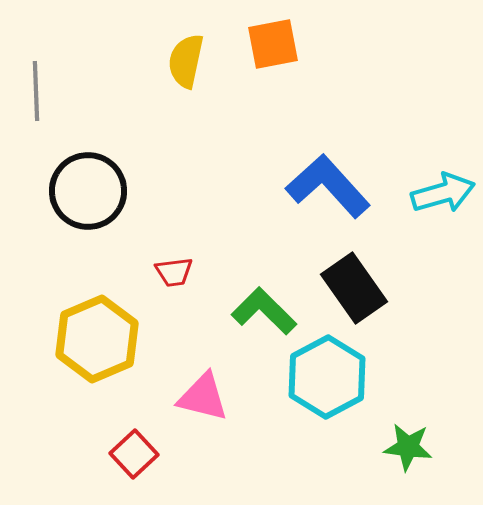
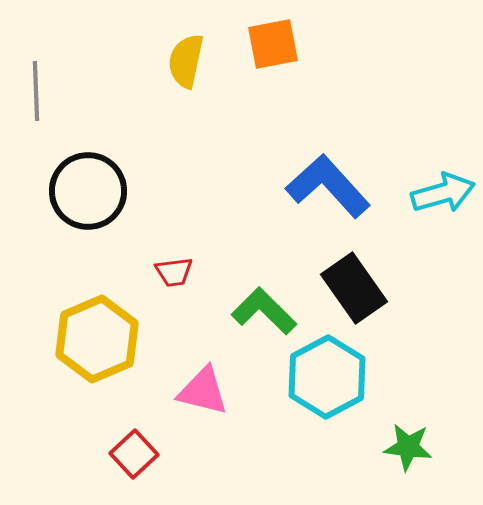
pink triangle: moved 6 px up
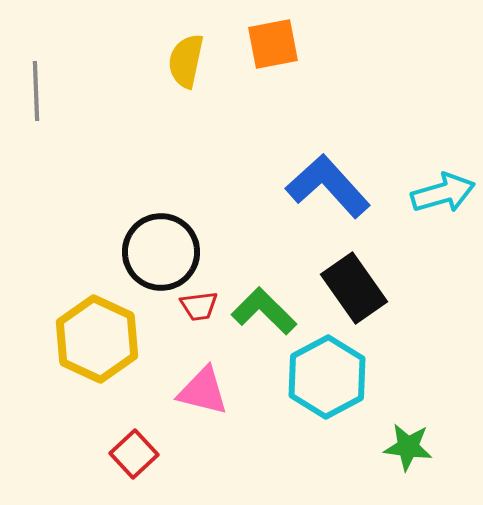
black circle: moved 73 px right, 61 px down
red trapezoid: moved 25 px right, 34 px down
yellow hexagon: rotated 12 degrees counterclockwise
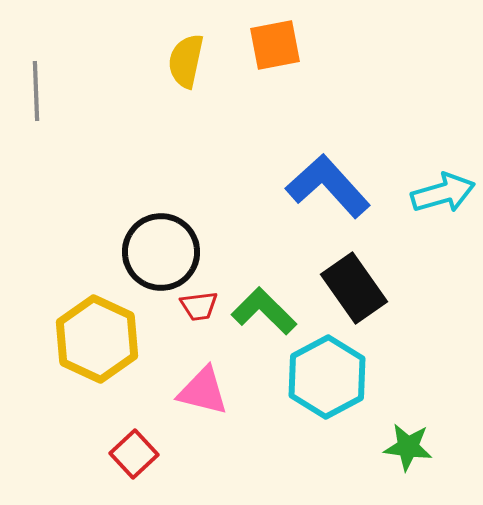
orange square: moved 2 px right, 1 px down
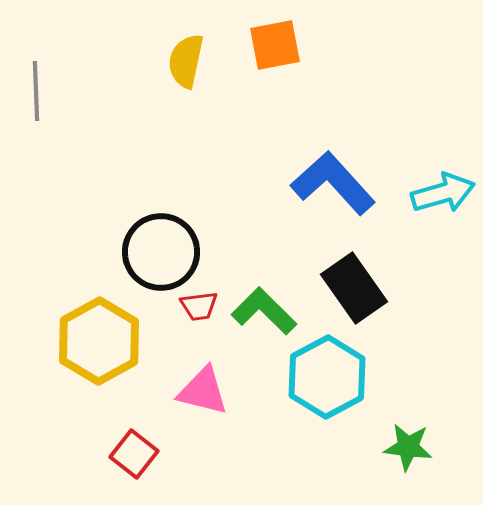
blue L-shape: moved 5 px right, 3 px up
yellow hexagon: moved 2 px right, 2 px down; rotated 6 degrees clockwise
red square: rotated 9 degrees counterclockwise
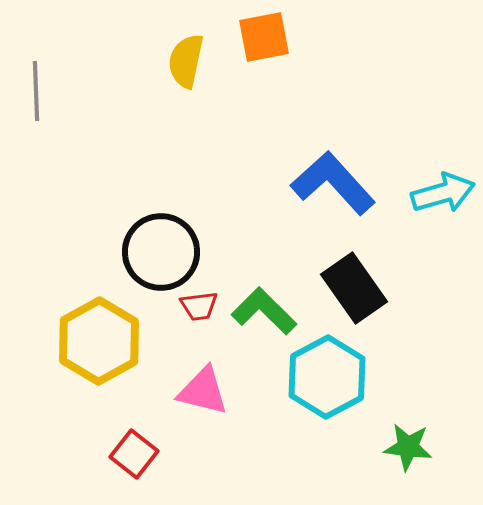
orange square: moved 11 px left, 8 px up
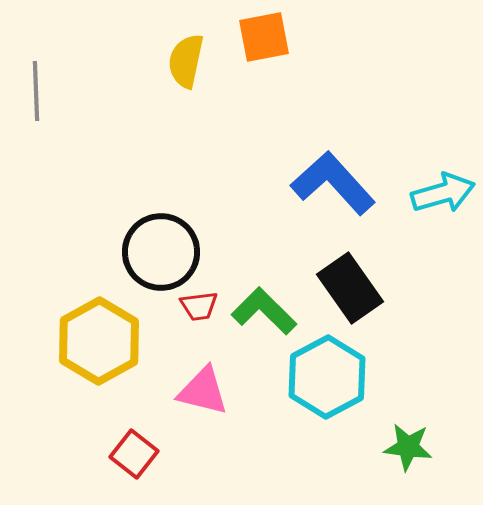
black rectangle: moved 4 px left
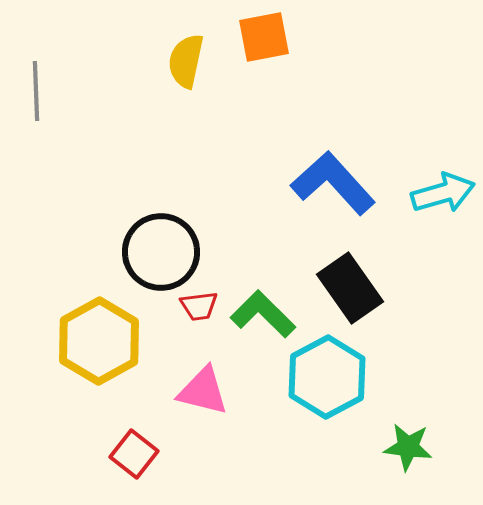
green L-shape: moved 1 px left, 3 px down
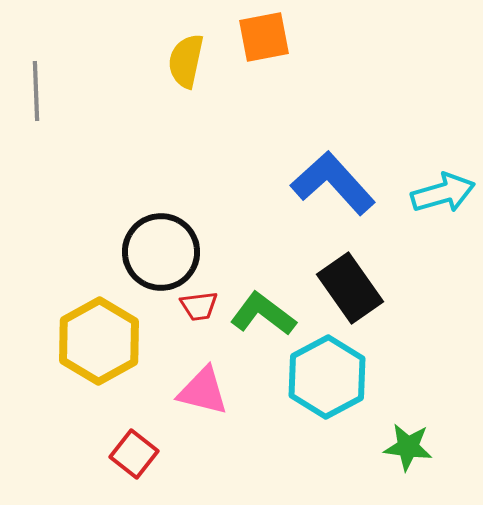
green L-shape: rotated 8 degrees counterclockwise
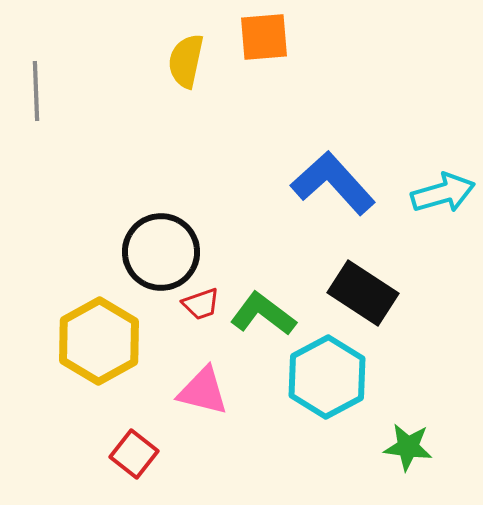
orange square: rotated 6 degrees clockwise
black rectangle: moved 13 px right, 5 px down; rotated 22 degrees counterclockwise
red trapezoid: moved 2 px right, 2 px up; rotated 12 degrees counterclockwise
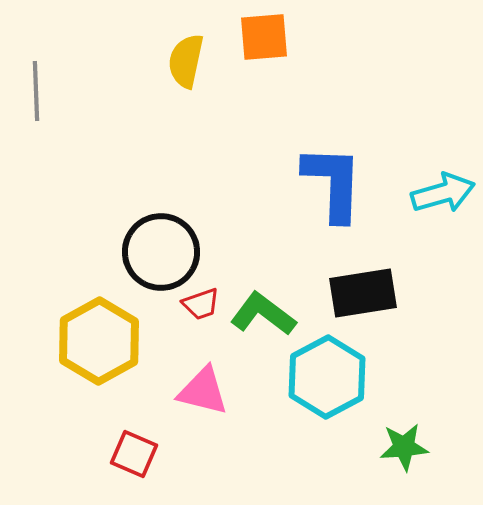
blue L-shape: rotated 44 degrees clockwise
black rectangle: rotated 42 degrees counterclockwise
green star: moved 4 px left; rotated 12 degrees counterclockwise
red square: rotated 15 degrees counterclockwise
